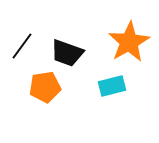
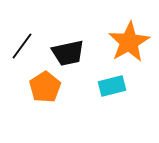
black trapezoid: moved 1 px right; rotated 32 degrees counterclockwise
orange pentagon: rotated 24 degrees counterclockwise
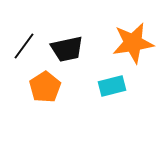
orange star: moved 4 px right, 1 px down; rotated 21 degrees clockwise
black line: moved 2 px right
black trapezoid: moved 1 px left, 4 px up
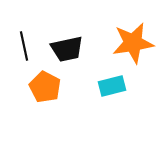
black line: rotated 48 degrees counterclockwise
orange pentagon: rotated 12 degrees counterclockwise
